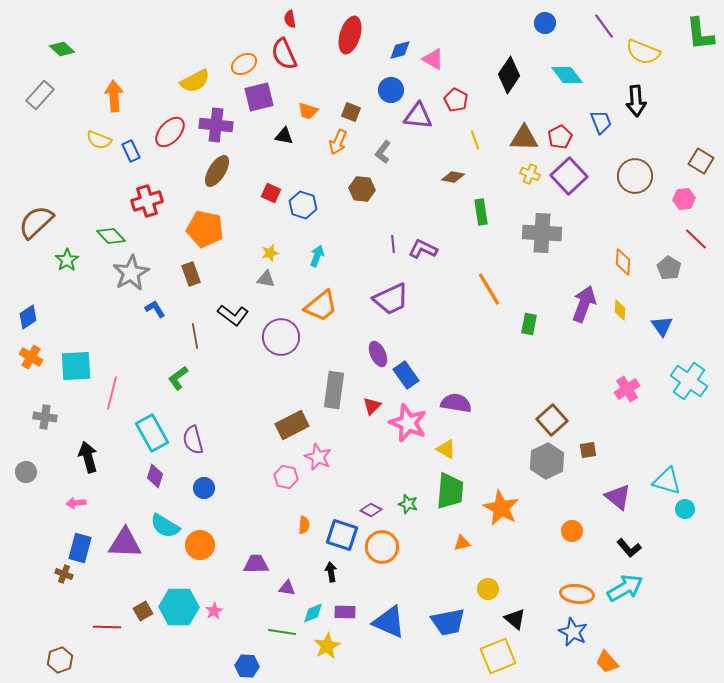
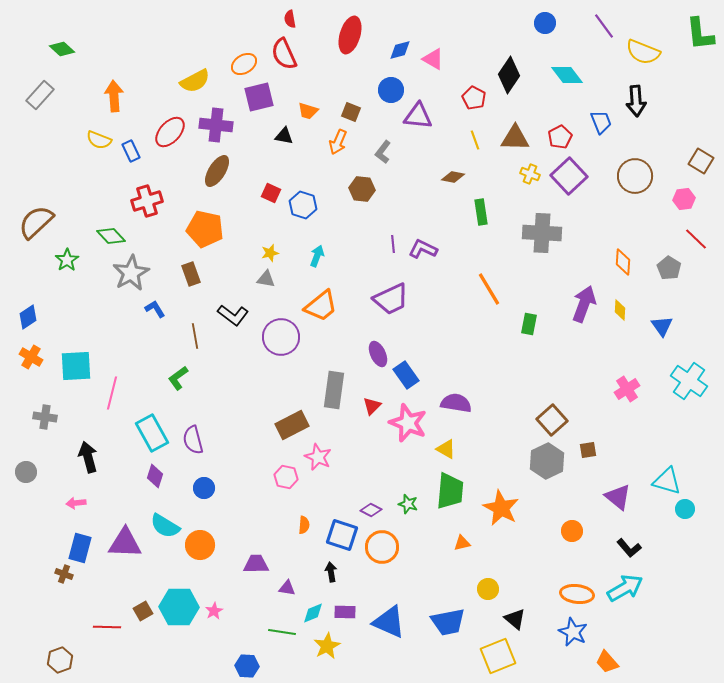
red pentagon at (456, 100): moved 18 px right, 2 px up
brown triangle at (524, 138): moved 9 px left
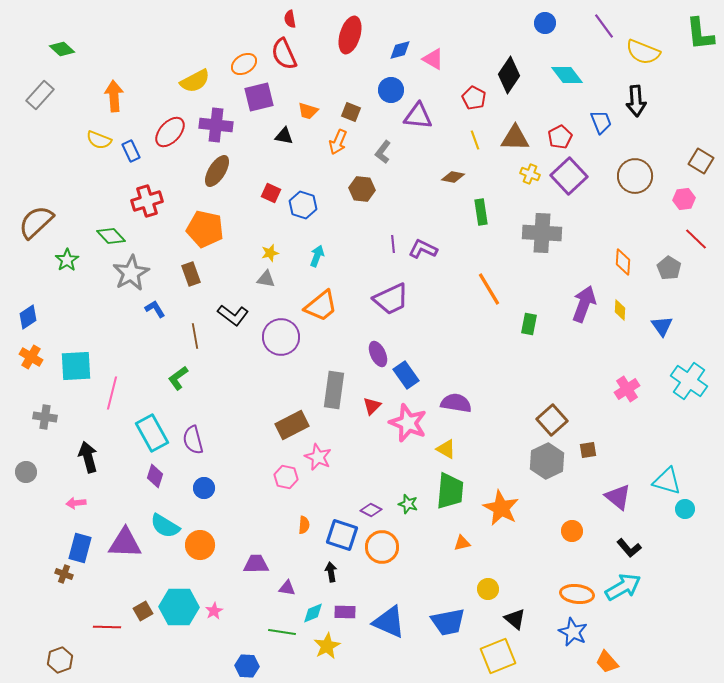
cyan arrow at (625, 588): moved 2 px left, 1 px up
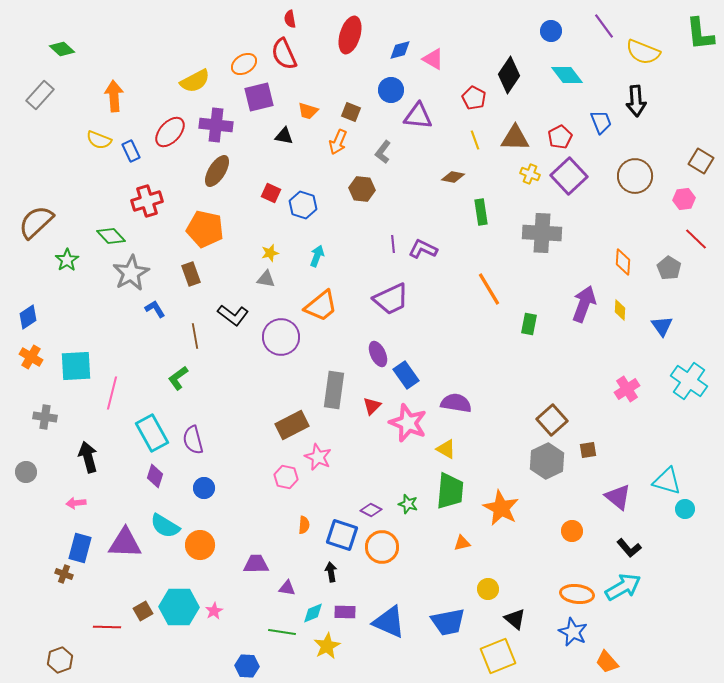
blue circle at (545, 23): moved 6 px right, 8 px down
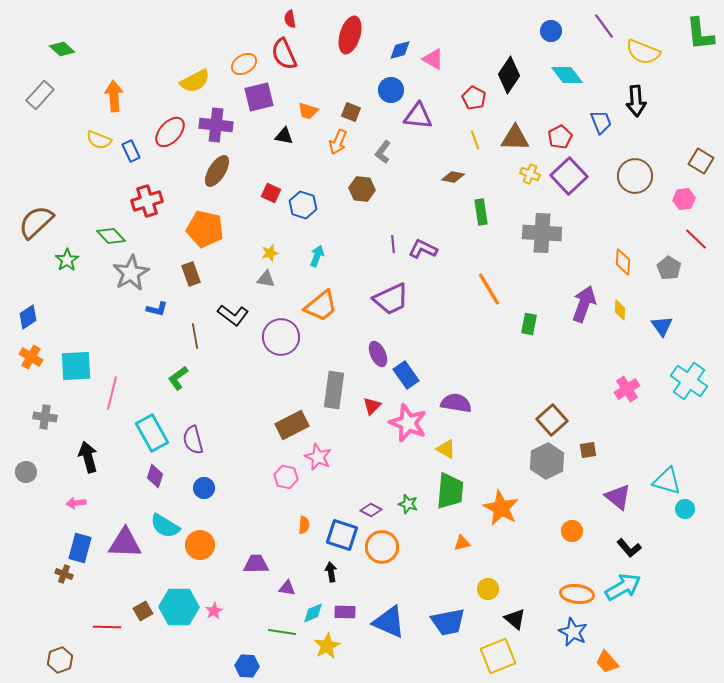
blue L-shape at (155, 309): moved 2 px right; rotated 135 degrees clockwise
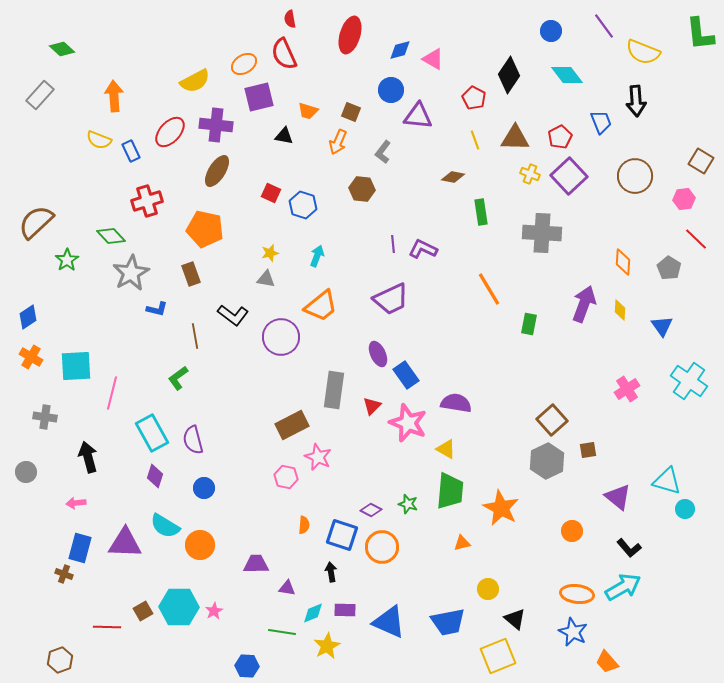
purple rectangle at (345, 612): moved 2 px up
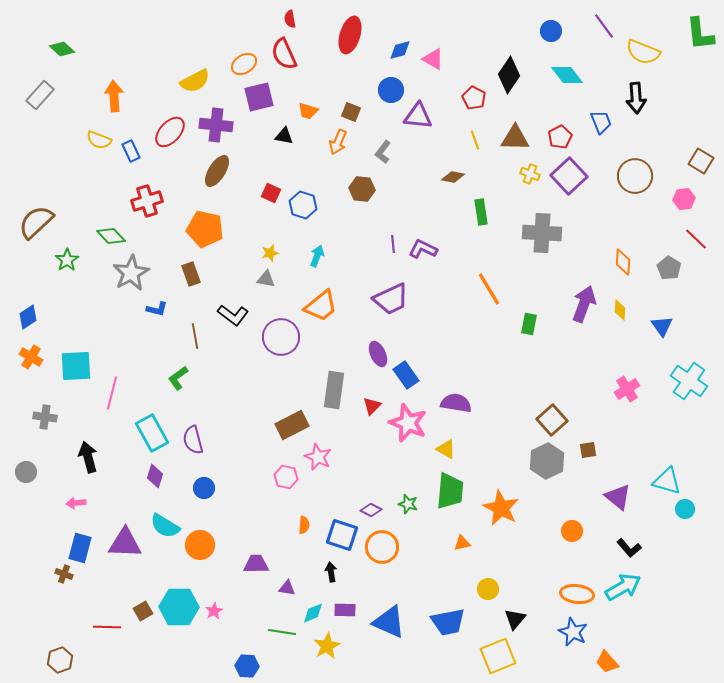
black arrow at (636, 101): moved 3 px up
black triangle at (515, 619): rotated 30 degrees clockwise
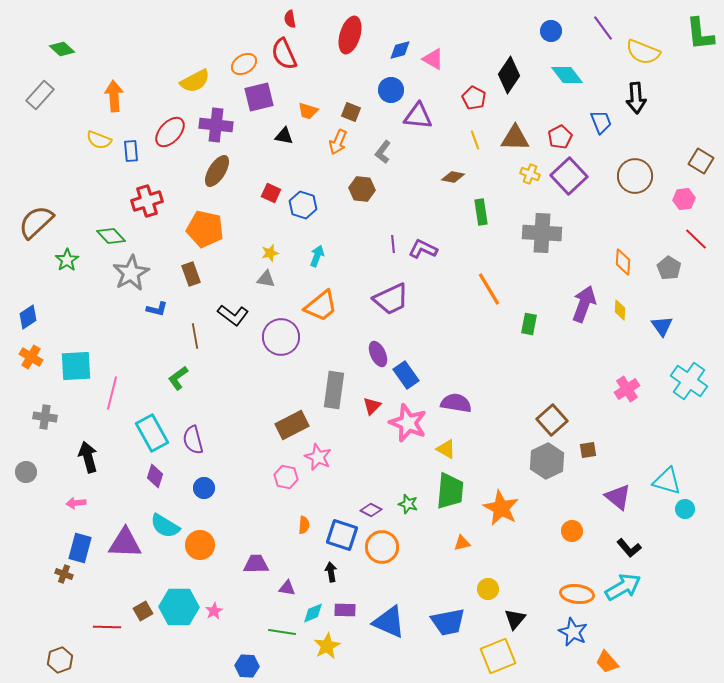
purple line at (604, 26): moved 1 px left, 2 px down
blue rectangle at (131, 151): rotated 20 degrees clockwise
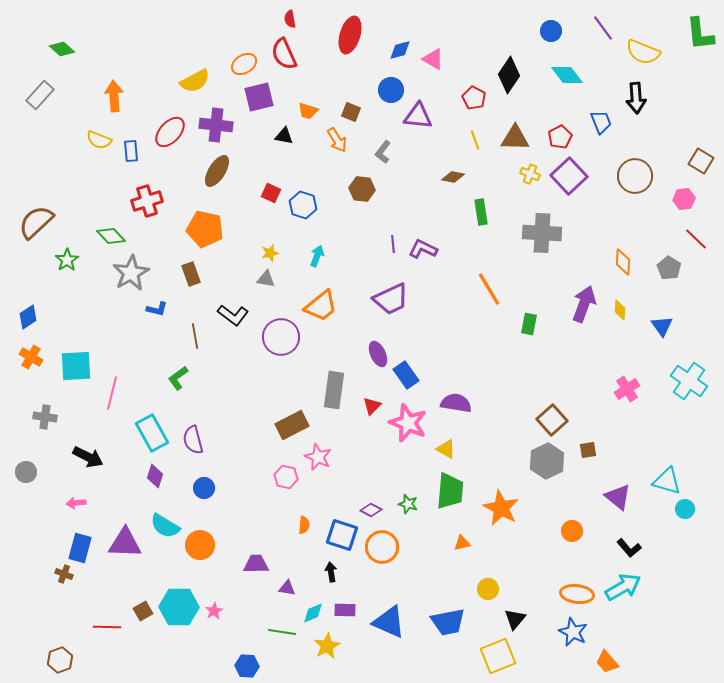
orange arrow at (338, 142): moved 1 px left, 2 px up; rotated 55 degrees counterclockwise
black arrow at (88, 457): rotated 132 degrees clockwise
